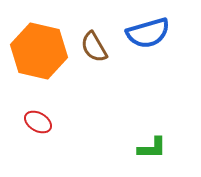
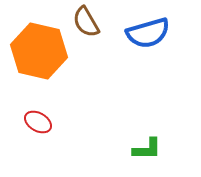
brown semicircle: moved 8 px left, 25 px up
green L-shape: moved 5 px left, 1 px down
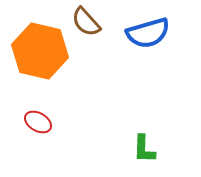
brown semicircle: rotated 12 degrees counterclockwise
orange hexagon: moved 1 px right
green L-shape: moved 3 px left; rotated 92 degrees clockwise
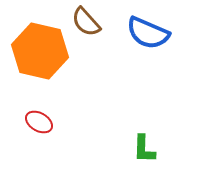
blue semicircle: rotated 39 degrees clockwise
red ellipse: moved 1 px right
